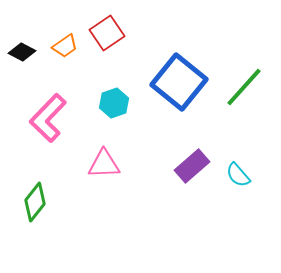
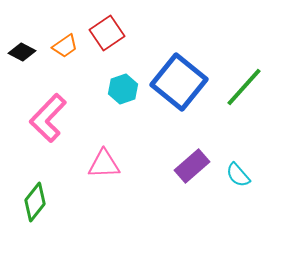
cyan hexagon: moved 9 px right, 14 px up
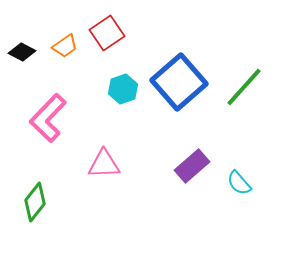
blue square: rotated 10 degrees clockwise
cyan semicircle: moved 1 px right, 8 px down
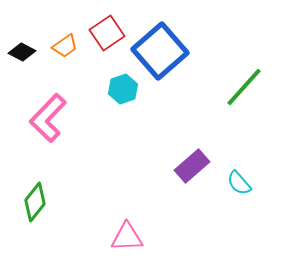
blue square: moved 19 px left, 31 px up
pink triangle: moved 23 px right, 73 px down
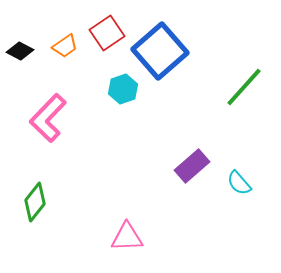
black diamond: moved 2 px left, 1 px up
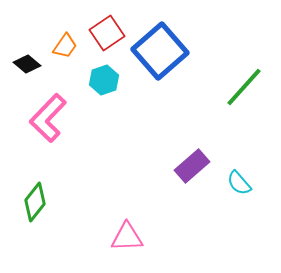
orange trapezoid: rotated 20 degrees counterclockwise
black diamond: moved 7 px right, 13 px down; rotated 12 degrees clockwise
cyan hexagon: moved 19 px left, 9 px up
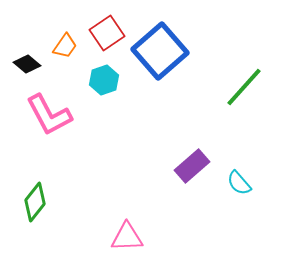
pink L-shape: moved 1 px right, 3 px up; rotated 72 degrees counterclockwise
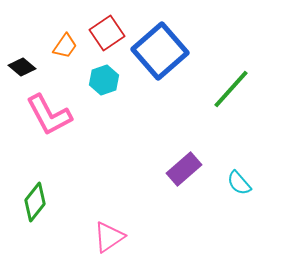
black diamond: moved 5 px left, 3 px down
green line: moved 13 px left, 2 px down
purple rectangle: moved 8 px left, 3 px down
pink triangle: moved 18 px left; rotated 32 degrees counterclockwise
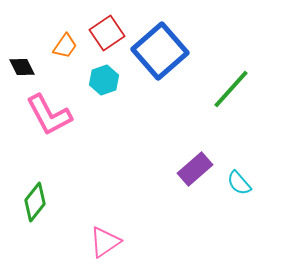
black diamond: rotated 24 degrees clockwise
purple rectangle: moved 11 px right
pink triangle: moved 4 px left, 5 px down
